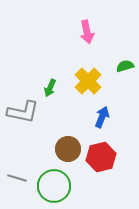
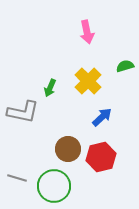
blue arrow: rotated 25 degrees clockwise
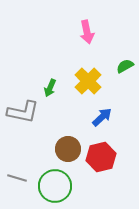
green semicircle: rotated 12 degrees counterclockwise
green circle: moved 1 px right
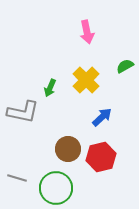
yellow cross: moved 2 px left, 1 px up
green circle: moved 1 px right, 2 px down
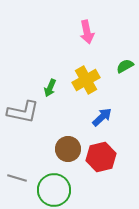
yellow cross: rotated 16 degrees clockwise
green circle: moved 2 px left, 2 px down
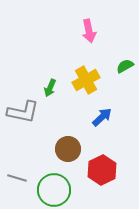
pink arrow: moved 2 px right, 1 px up
red hexagon: moved 1 px right, 13 px down; rotated 12 degrees counterclockwise
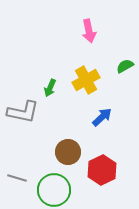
brown circle: moved 3 px down
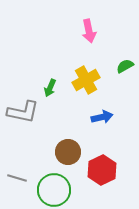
blue arrow: rotated 30 degrees clockwise
